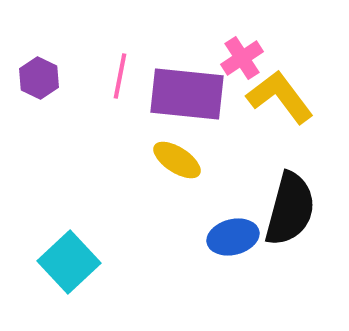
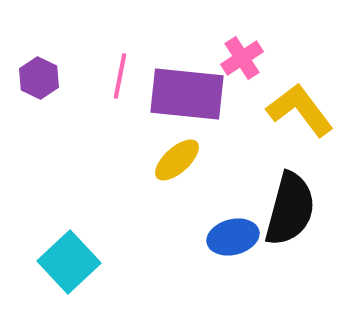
yellow L-shape: moved 20 px right, 13 px down
yellow ellipse: rotated 75 degrees counterclockwise
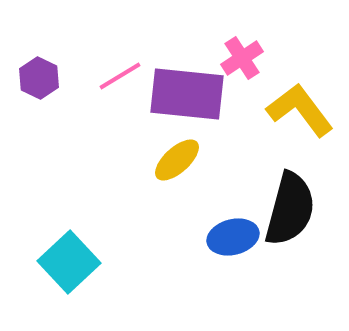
pink line: rotated 48 degrees clockwise
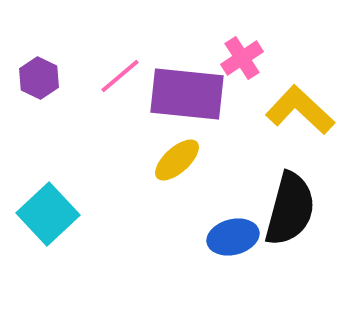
pink line: rotated 9 degrees counterclockwise
yellow L-shape: rotated 10 degrees counterclockwise
cyan square: moved 21 px left, 48 px up
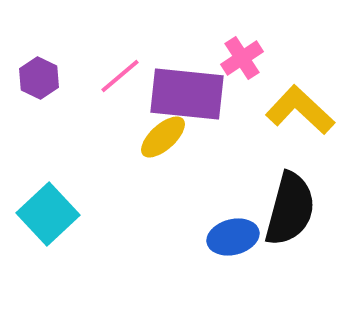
yellow ellipse: moved 14 px left, 23 px up
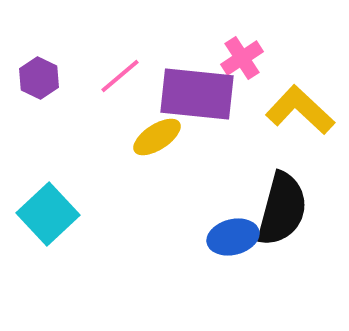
purple rectangle: moved 10 px right
yellow ellipse: moved 6 px left; rotated 9 degrees clockwise
black semicircle: moved 8 px left
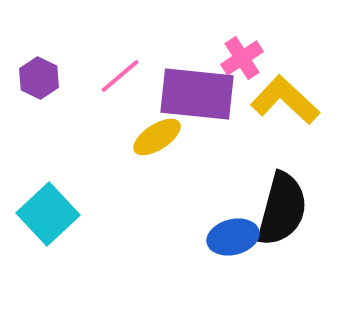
yellow L-shape: moved 15 px left, 10 px up
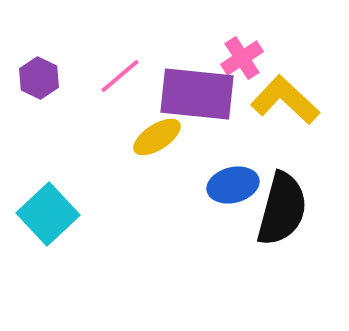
blue ellipse: moved 52 px up
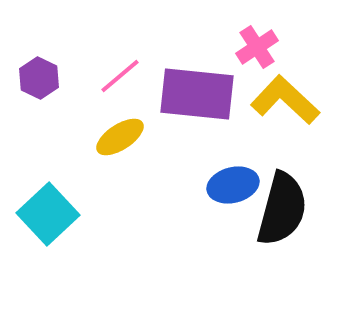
pink cross: moved 15 px right, 11 px up
yellow ellipse: moved 37 px left
